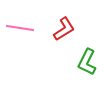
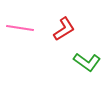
green L-shape: rotated 80 degrees counterclockwise
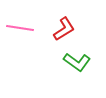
green L-shape: moved 10 px left
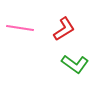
green L-shape: moved 2 px left, 2 px down
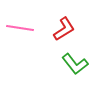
green L-shape: rotated 16 degrees clockwise
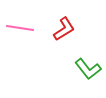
green L-shape: moved 13 px right, 5 px down
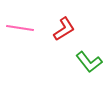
green L-shape: moved 1 px right, 7 px up
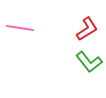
red L-shape: moved 23 px right
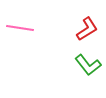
green L-shape: moved 1 px left, 3 px down
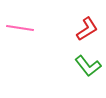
green L-shape: moved 1 px down
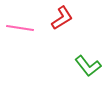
red L-shape: moved 25 px left, 11 px up
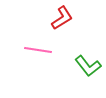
pink line: moved 18 px right, 22 px down
